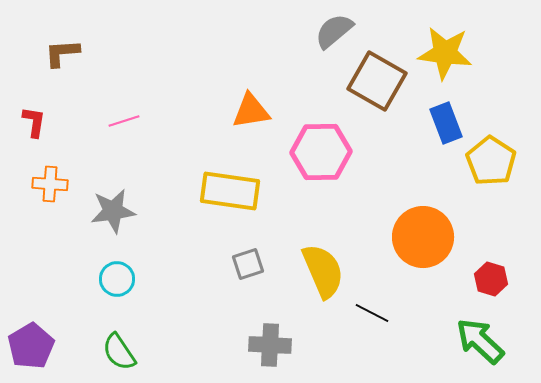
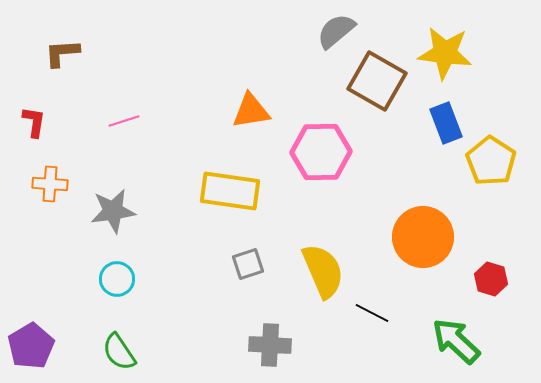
gray semicircle: moved 2 px right
green arrow: moved 24 px left
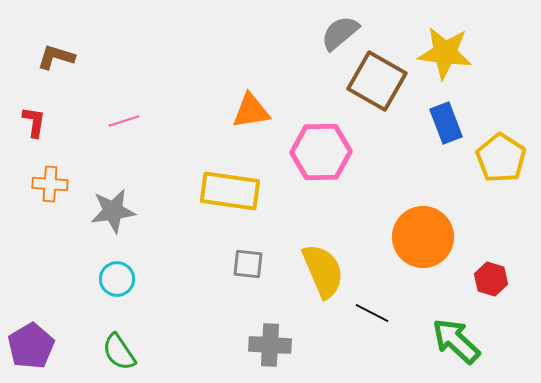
gray semicircle: moved 4 px right, 2 px down
brown L-shape: moved 6 px left, 4 px down; rotated 21 degrees clockwise
yellow pentagon: moved 10 px right, 3 px up
gray square: rotated 24 degrees clockwise
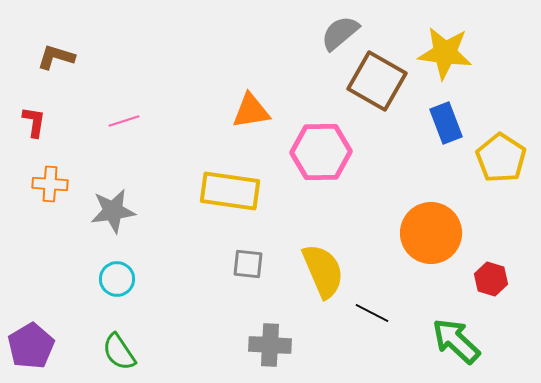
orange circle: moved 8 px right, 4 px up
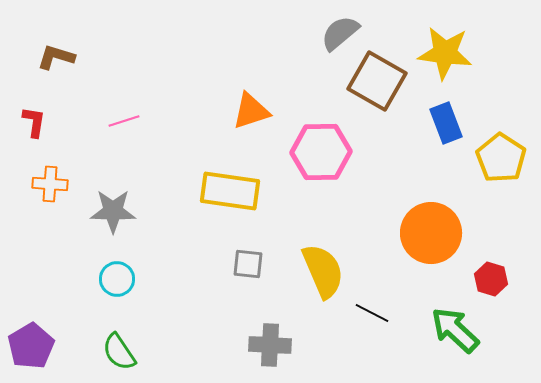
orange triangle: rotated 9 degrees counterclockwise
gray star: rotated 9 degrees clockwise
green arrow: moved 1 px left, 11 px up
